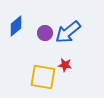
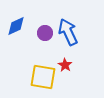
blue diamond: rotated 15 degrees clockwise
blue arrow: rotated 104 degrees clockwise
red star: rotated 24 degrees clockwise
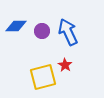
blue diamond: rotated 25 degrees clockwise
purple circle: moved 3 px left, 2 px up
yellow square: rotated 24 degrees counterclockwise
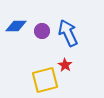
blue arrow: moved 1 px down
yellow square: moved 2 px right, 3 px down
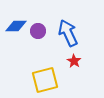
purple circle: moved 4 px left
red star: moved 9 px right, 4 px up
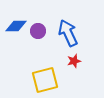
red star: rotated 24 degrees clockwise
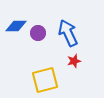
purple circle: moved 2 px down
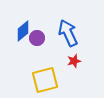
blue diamond: moved 7 px right, 5 px down; rotated 40 degrees counterclockwise
purple circle: moved 1 px left, 5 px down
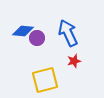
blue diamond: rotated 45 degrees clockwise
